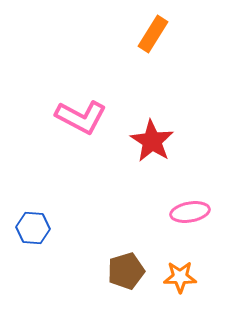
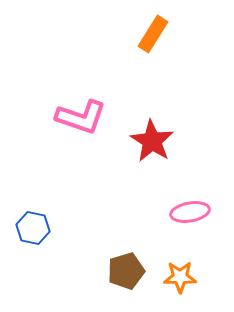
pink L-shape: rotated 9 degrees counterclockwise
blue hexagon: rotated 8 degrees clockwise
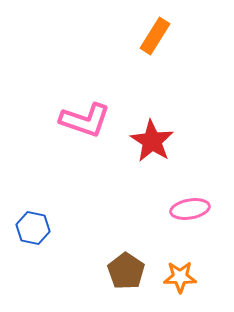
orange rectangle: moved 2 px right, 2 px down
pink L-shape: moved 4 px right, 3 px down
pink ellipse: moved 3 px up
brown pentagon: rotated 21 degrees counterclockwise
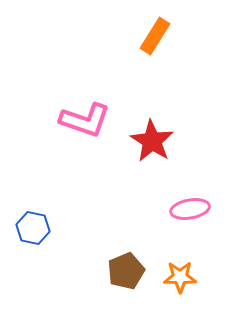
brown pentagon: rotated 15 degrees clockwise
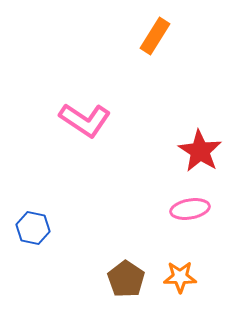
pink L-shape: rotated 15 degrees clockwise
red star: moved 48 px right, 10 px down
brown pentagon: moved 8 px down; rotated 15 degrees counterclockwise
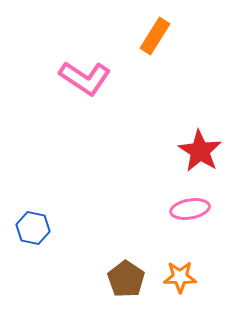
pink L-shape: moved 42 px up
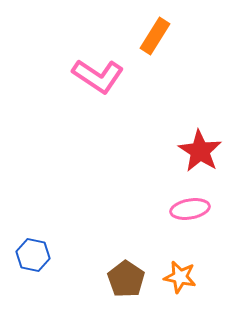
pink L-shape: moved 13 px right, 2 px up
blue hexagon: moved 27 px down
orange star: rotated 12 degrees clockwise
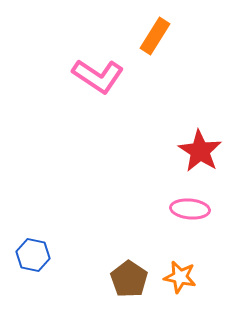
pink ellipse: rotated 15 degrees clockwise
brown pentagon: moved 3 px right
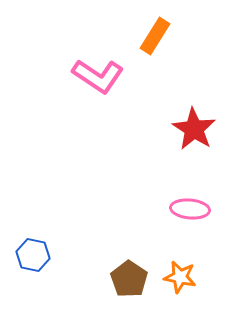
red star: moved 6 px left, 22 px up
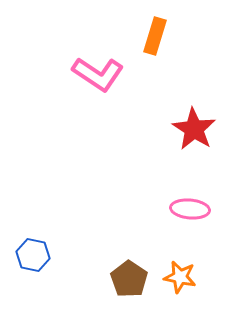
orange rectangle: rotated 15 degrees counterclockwise
pink L-shape: moved 2 px up
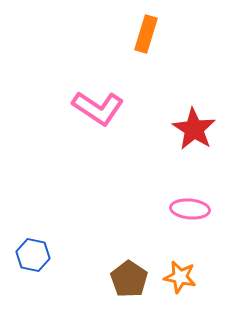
orange rectangle: moved 9 px left, 2 px up
pink L-shape: moved 34 px down
